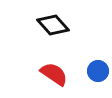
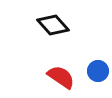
red semicircle: moved 7 px right, 3 px down
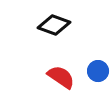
black diamond: moved 1 px right; rotated 28 degrees counterclockwise
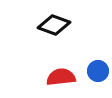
red semicircle: rotated 40 degrees counterclockwise
